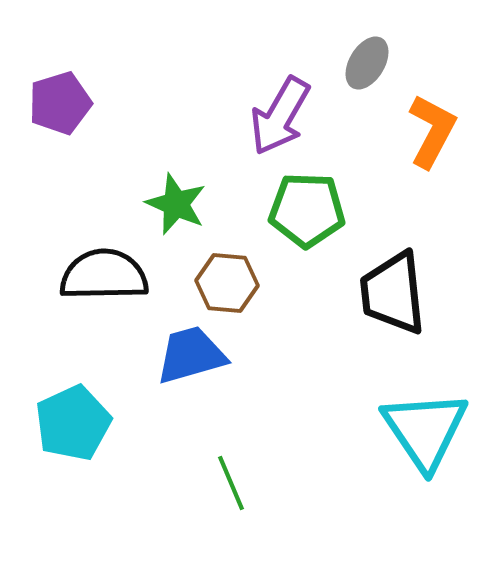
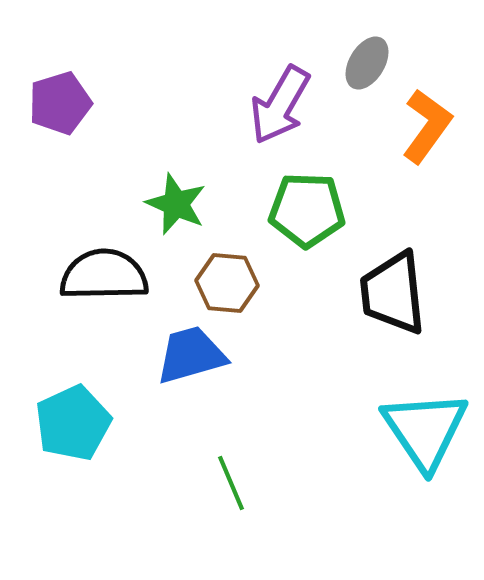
purple arrow: moved 11 px up
orange L-shape: moved 5 px left, 5 px up; rotated 8 degrees clockwise
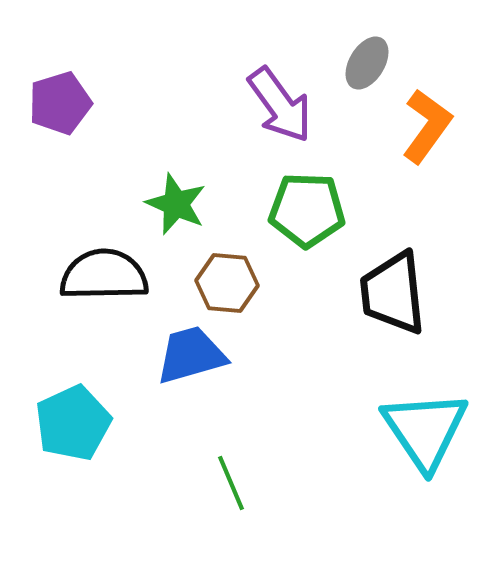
purple arrow: rotated 66 degrees counterclockwise
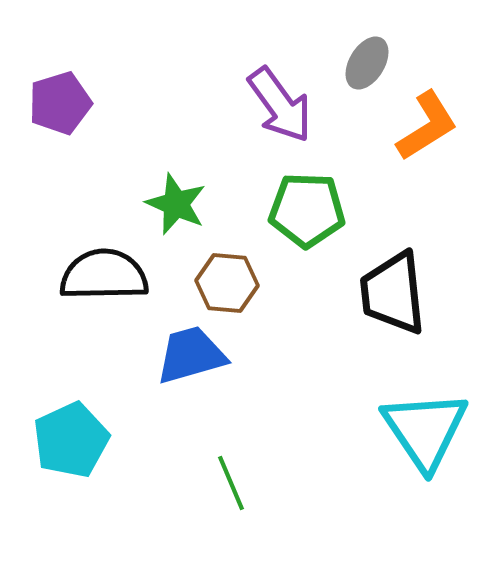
orange L-shape: rotated 22 degrees clockwise
cyan pentagon: moved 2 px left, 17 px down
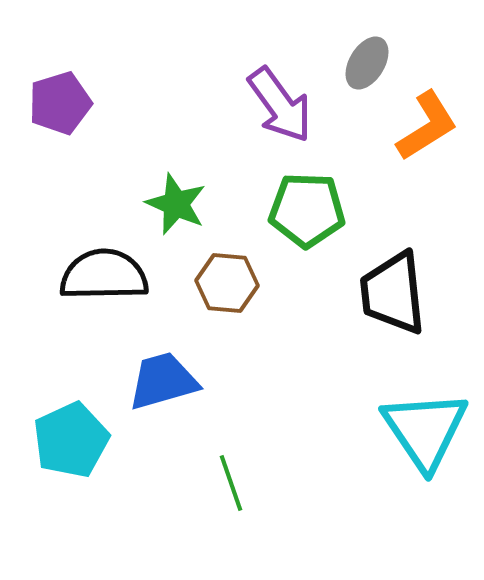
blue trapezoid: moved 28 px left, 26 px down
green line: rotated 4 degrees clockwise
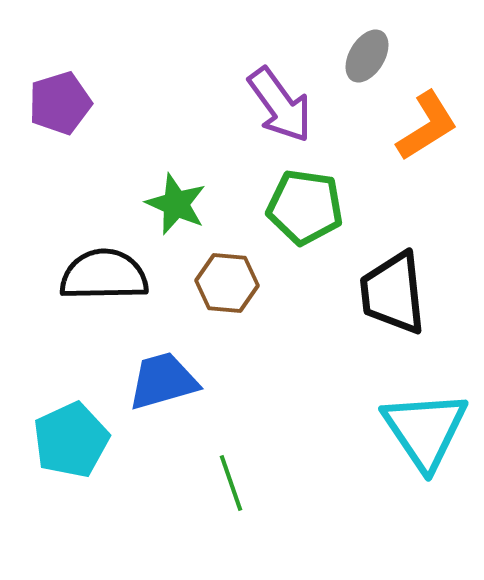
gray ellipse: moved 7 px up
green pentagon: moved 2 px left, 3 px up; rotated 6 degrees clockwise
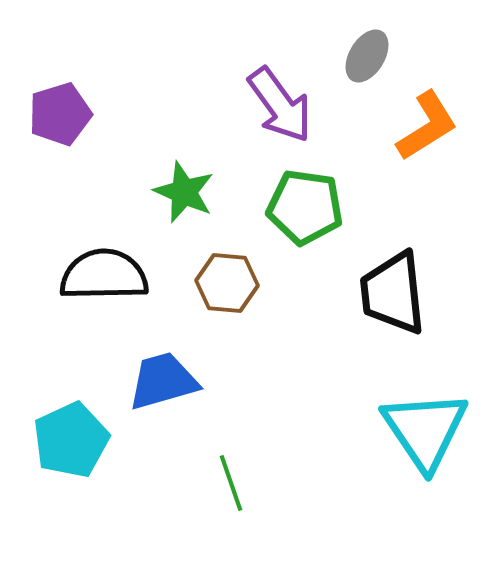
purple pentagon: moved 11 px down
green star: moved 8 px right, 12 px up
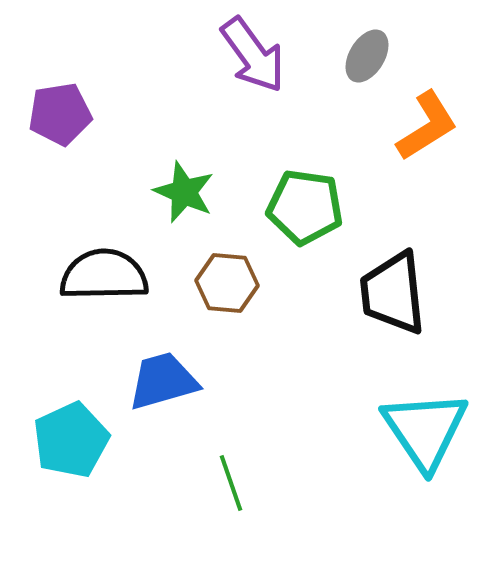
purple arrow: moved 27 px left, 50 px up
purple pentagon: rotated 8 degrees clockwise
